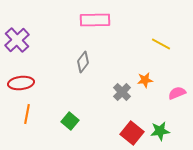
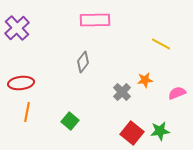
purple cross: moved 12 px up
orange line: moved 2 px up
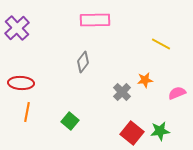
red ellipse: rotated 10 degrees clockwise
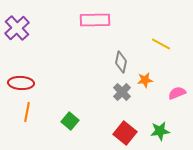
gray diamond: moved 38 px right; rotated 25 degrees counterclockwise
red square: moved 7 px left
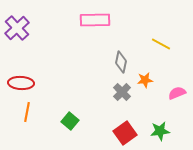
red square: rotated 15 degrees clockwise
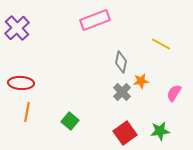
pink rectangle: rotated 20 degrees counterclockwise
orange star: moved 4 px left, 1 px down
pink semicircle: moved 3 px left; rotated 36 degrees counterclockwise
